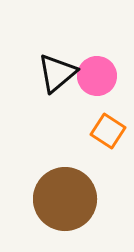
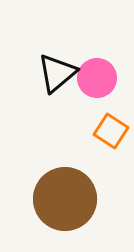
pink circle: moved 2 px down
orange square: moved 3 px right
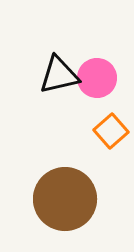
black triangle: moved 2 px right, 2 px down; rotated 27 degrees clockwise
orange square: rotated 16 degrees clockwise
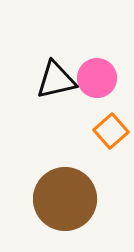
black triangle: moved 3 px left, 5 px down
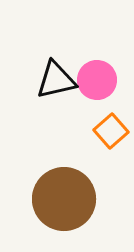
pink circle: moved 2 px down
brown circle: moved 1 px left
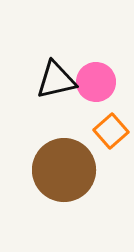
pink circle: moved 1 px left, 2 px down
brown circle: moved 29 px up
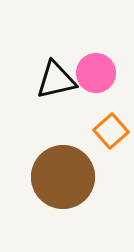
pink circle: moved 9 px up
brown circle: moved 1 px left, 7 px down
